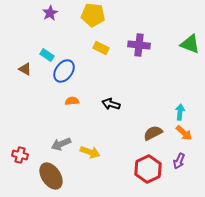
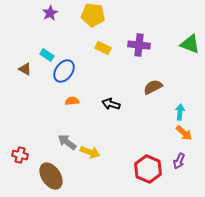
yellow rectangle: moved 2 px right
brown semicircle: moved 46 px up
gray arrow: moved 6 px right, 2 px up; rotated 60 degrees clockwise
red hexagon: rotated 12 degrees counterclockwise
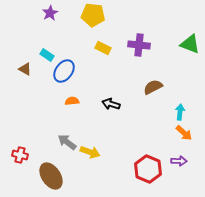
purple arrow: rotated 112 degrees counterclockwise
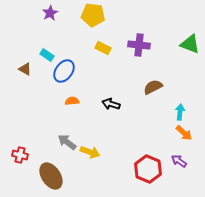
purple arrow: rotated 147 degrees counterclockwise
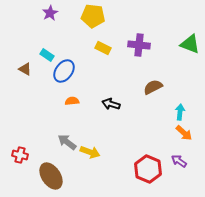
yellow pentagon: moved 1 px down
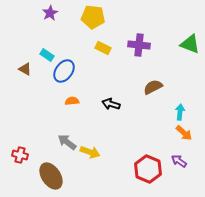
yellow pentagon: moved 1 px down
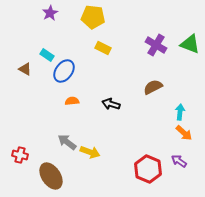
purple cross: moved 17 px right; rotated 25 degrees clockwise
